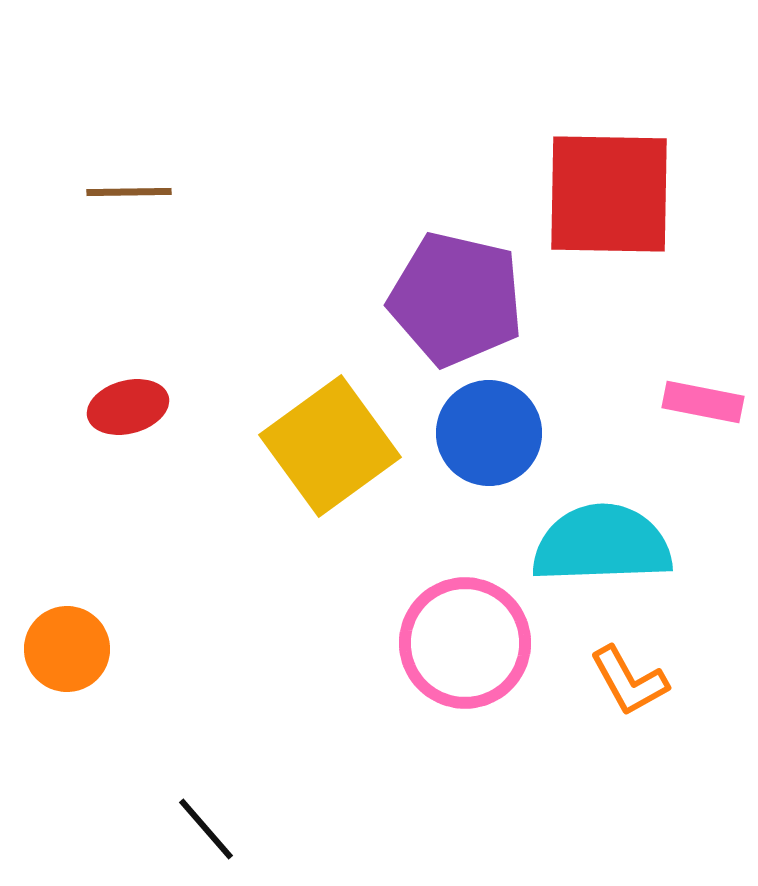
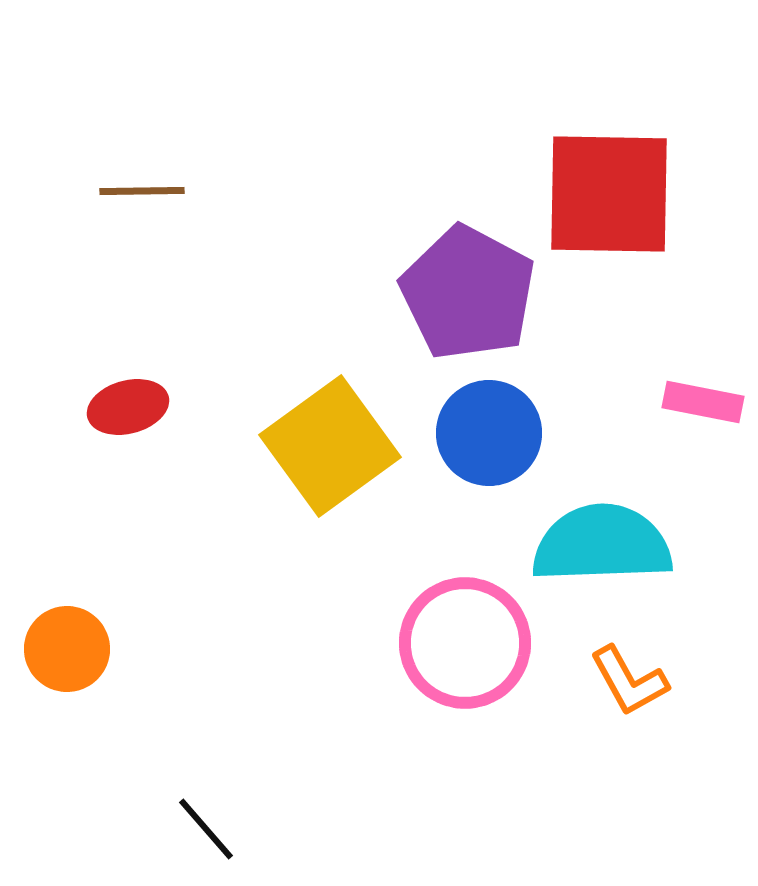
brown line: moved 13 px right, 1 px up
purple pentagon: moved 12 px right, 6 px up; rotated 15 degrees clockwise
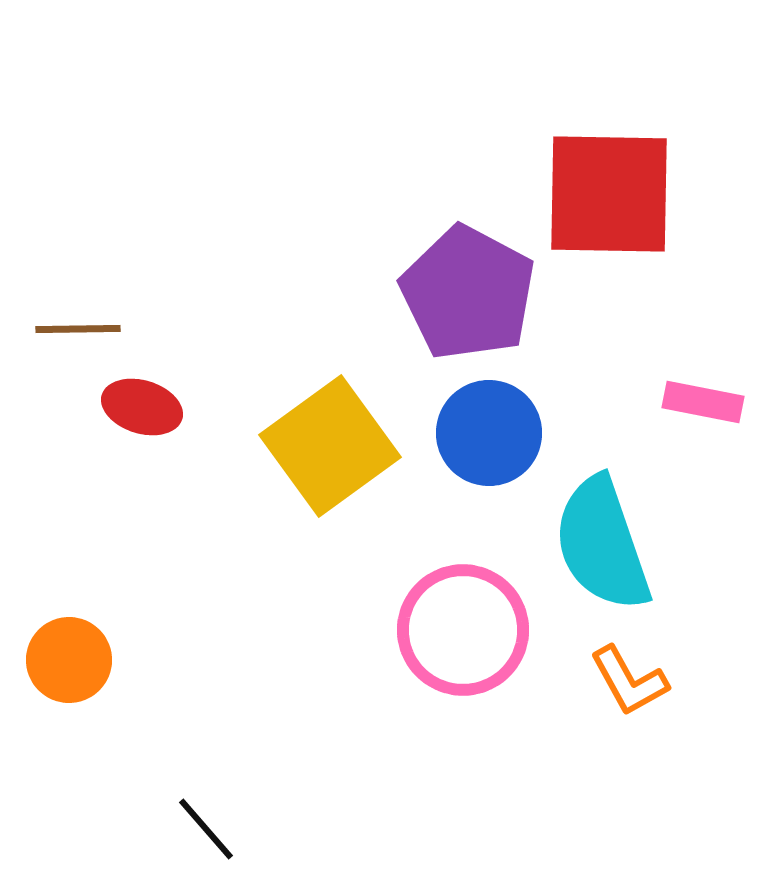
brown line: moved 64 px left, 138 px down
red ellipse: moved 14 px right; rotated 32 degrees clockwise
cyan semicircle: rotated 107 degrees counterclockwise
pink circle: moved 2 px left, 13 px up
orange circle: moved 2 px right, 11 px down
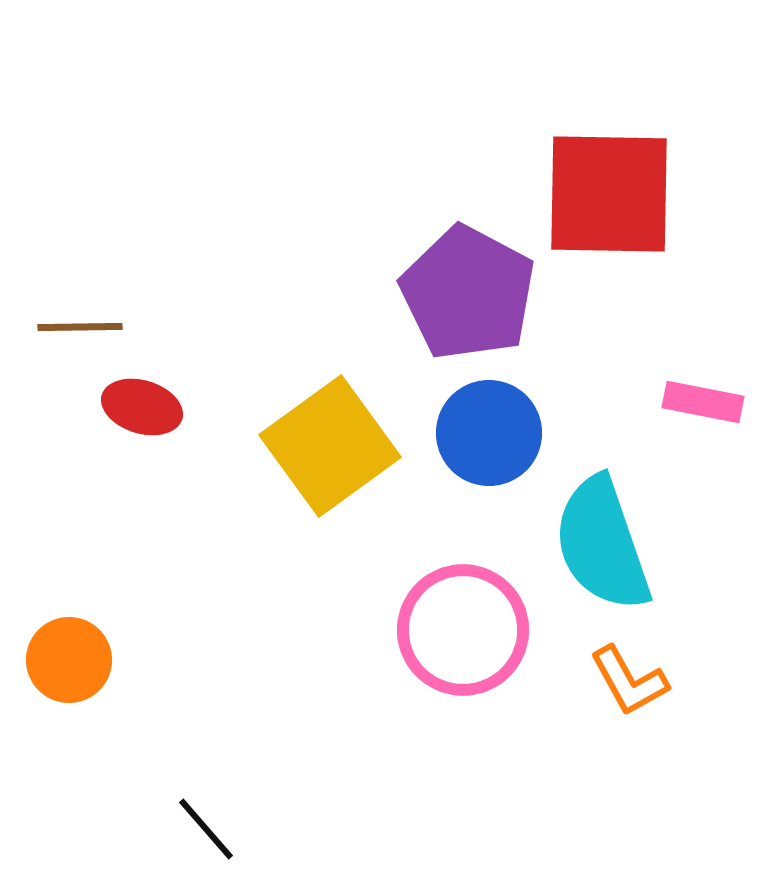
brown line: moved 2 px right, 2 px up
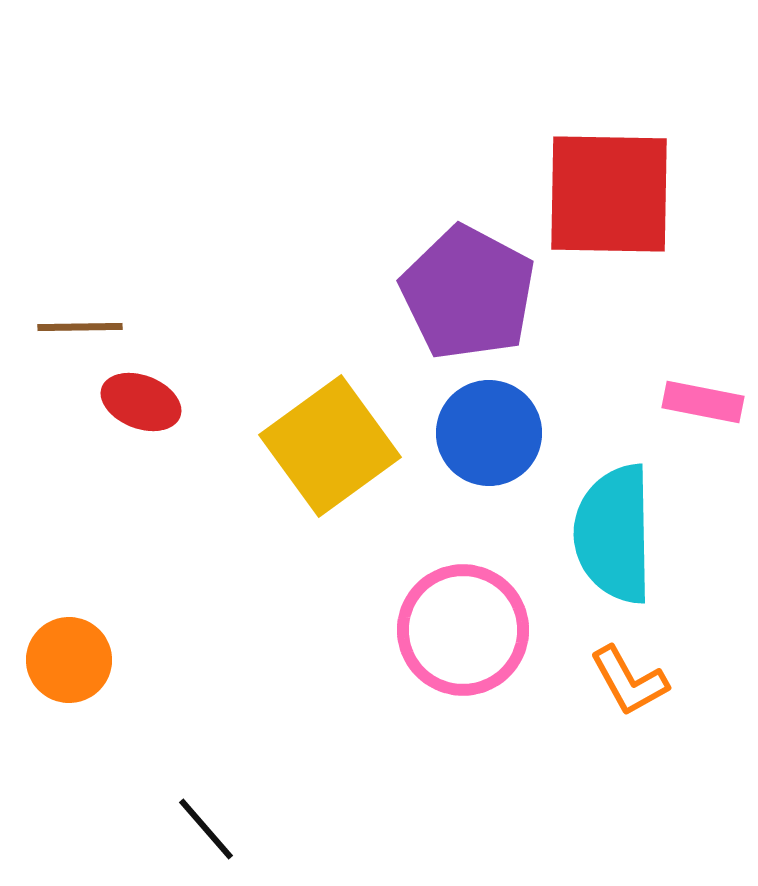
red ellipse: moved 1 px left, 5 px up; rotated 4 degrees clockwise
cyan semicircle: moved 12 px right, 10 px up; rotated 18 degrees clockwise
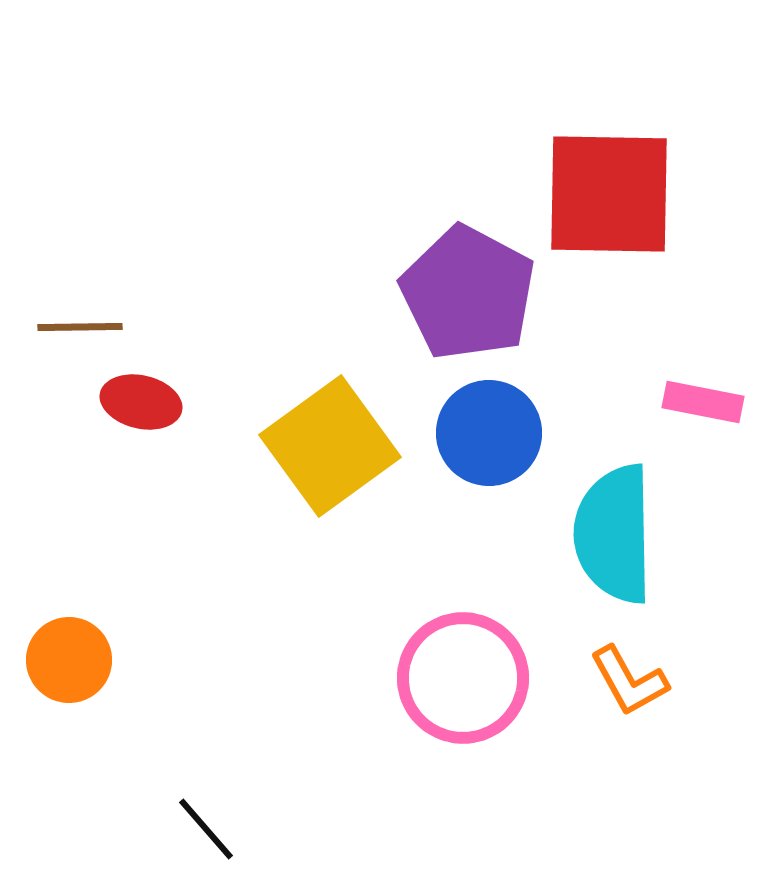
red ellipse: rotated 8 degrees counterclockwise
pink circle: moved 48 px down
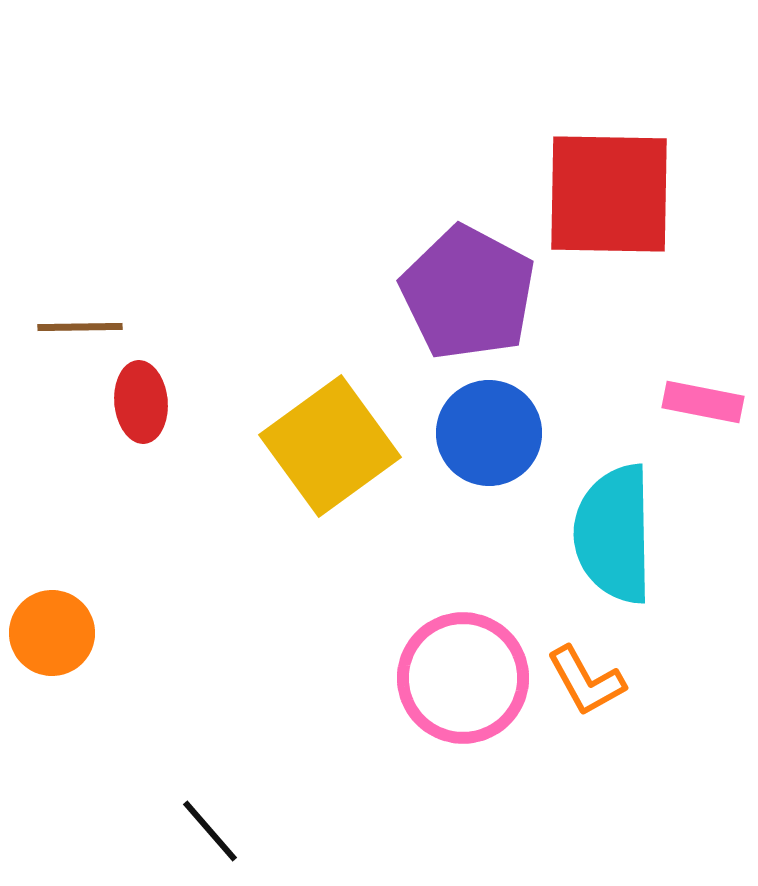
red ellipse: rotated 72 degrees clockwise
orange circle: moved 17 px left, 27 px up
orange L-shape: moved 43 px left
black line: moved 4 px right, 2 px down
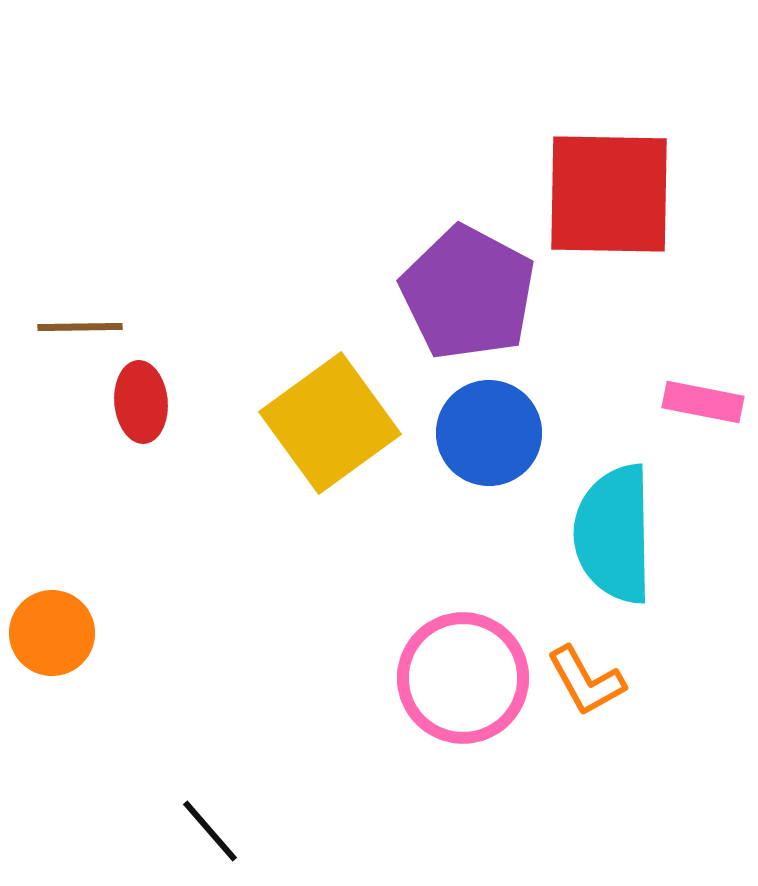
yellow square: moved 23 px up
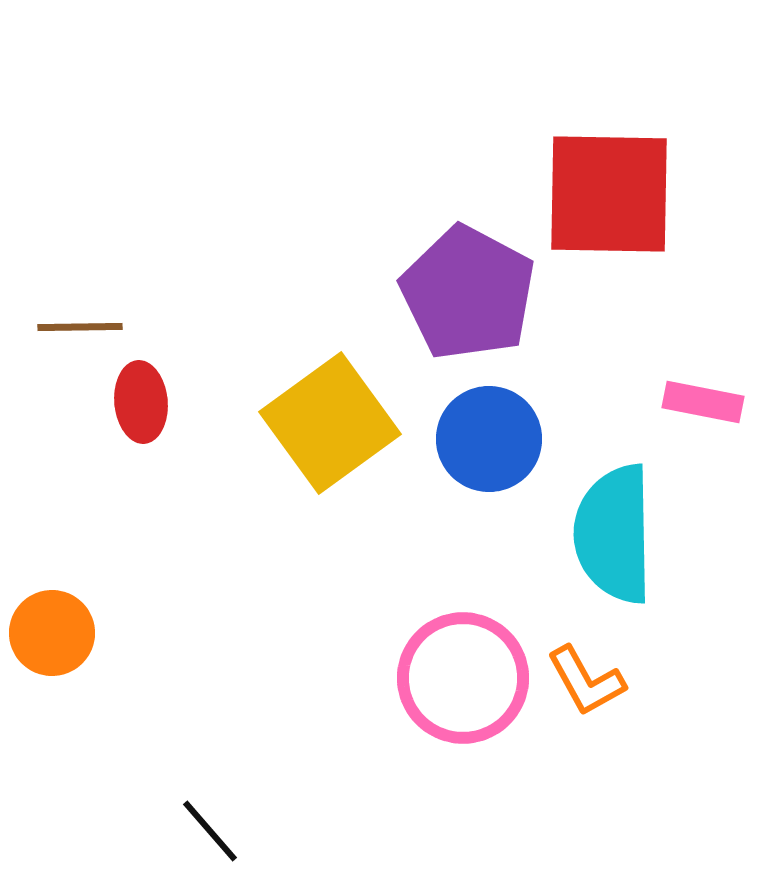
blue circle: moved 6 px down
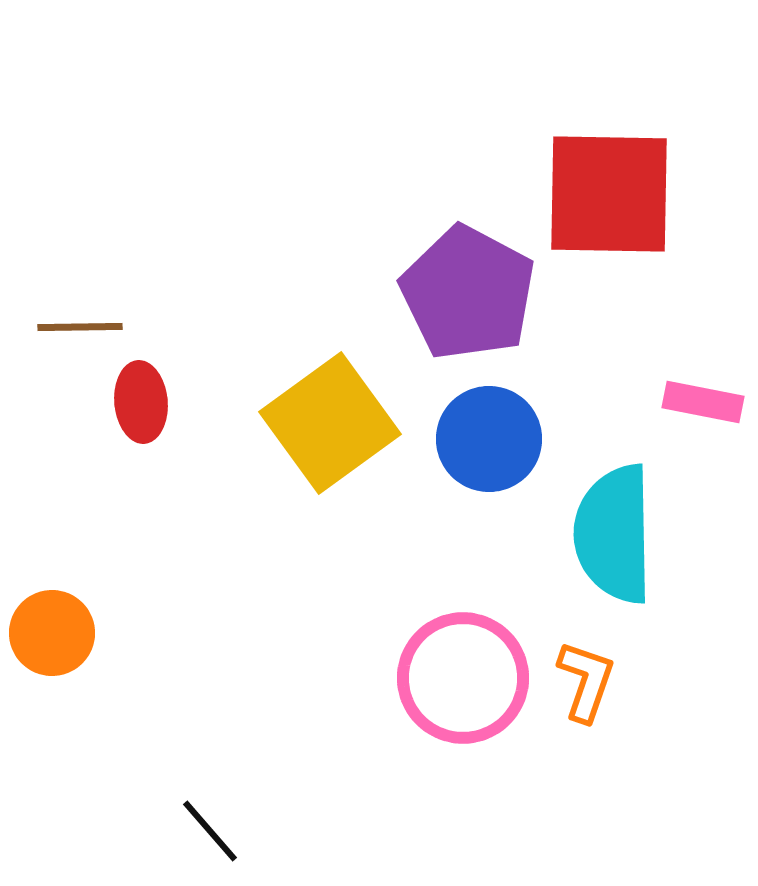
orange L-shape: rotated 132 degrees counterclockwise
